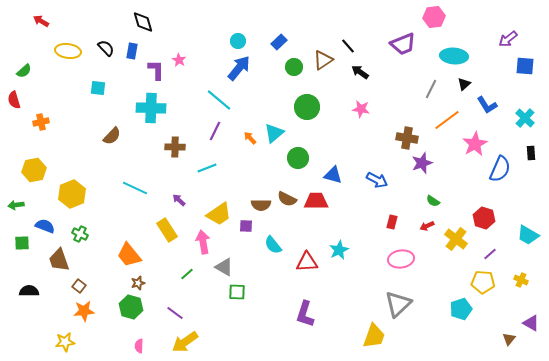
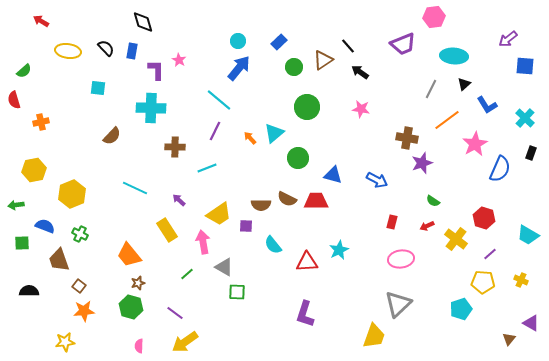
black rectangle at (531, 153): rotated 24 degrees clockwise
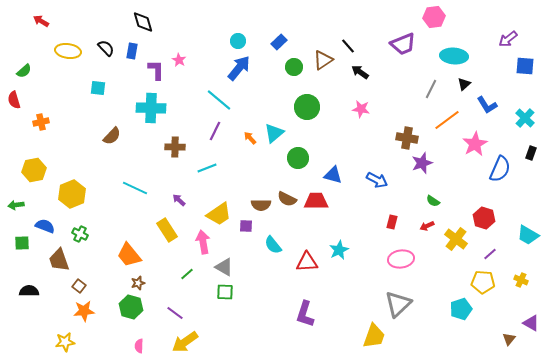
green square at (237, 292): moved 12 px left
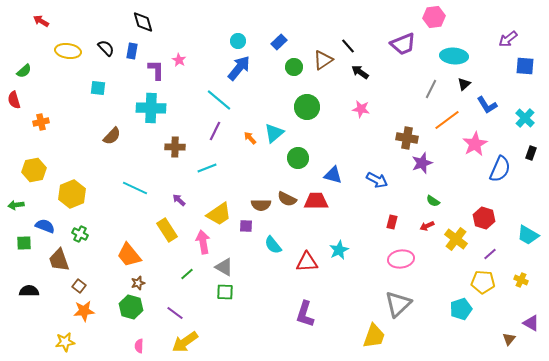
green square at (22, 243): moved 2 px right
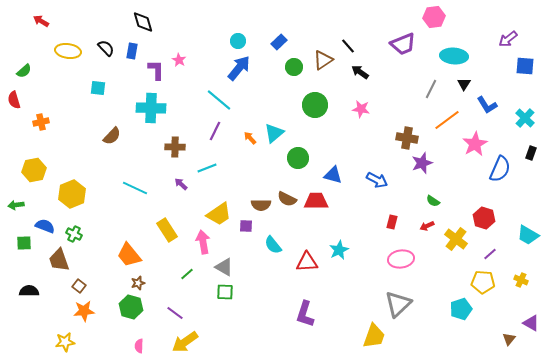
black triangle at (464, 84): rotated 16 degrees counterclockwise
green circle at (307, 107): moved 8 px right, 2 px up
purple arrow at (179, 200): moved 2 px right, 16 px up
green cross at (80, 234): moved 6 px left
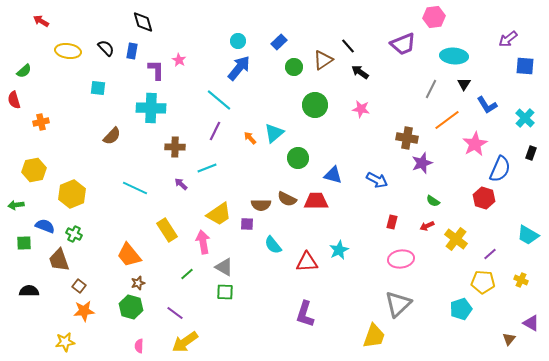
red hexagon at (484, 218): moved 20 px up
purple square at (246, 226): moved 1 px right, 2 px up
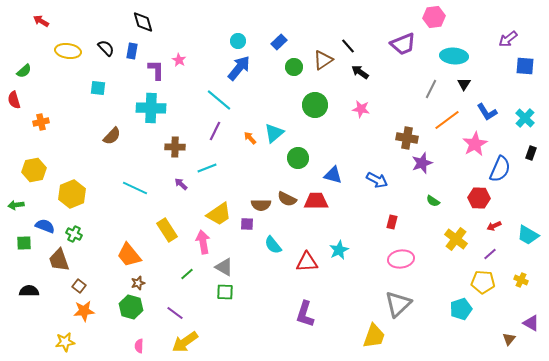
blue L-shape at (487, 105): moved 7 px down
red hexagon at (484, 198): moved 5 px left; rotated 15 degrees counterclockwise
red arrow at (427, 226): moved 67 px right
